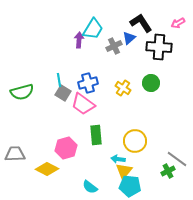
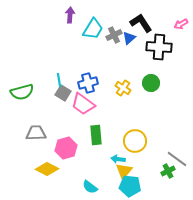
pink arrow: moved 3 px right, 1 px down
purple arrow: moved 9 px left, 25 px up
gray cross: moved 11 px up
gray trapezoid: moved 21 px right, 21 px up
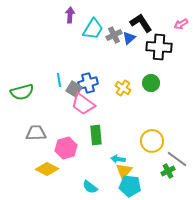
gray square: moved 11 px right, 4 px up
yellow circle: moved 17 px right
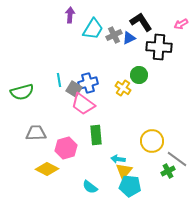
black L-shape: moved 1 px up
blue triangle: rotated 16 degrees clockwise
green circle: moved 12 px left, 8 px up
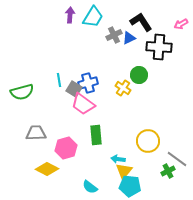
cyan trapezoid: moved 12 px up
yellow circle: moved 4 px left
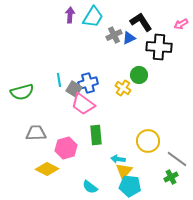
green cross: moved 3 px right, 6 px down
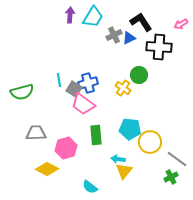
yellow circle: moved 2 px right, 1 px down
cyan pentagon: moved 57 px up
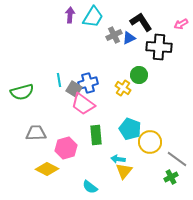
cyan pentagon: rotated 15 degrees clockwise
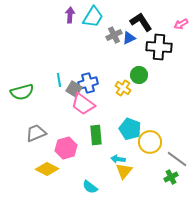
gray trapezoid: rotated 20 degrees counterclockwise
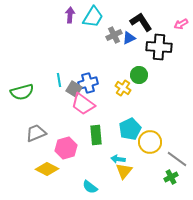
cyan pentagon: rotated 25 degrees clockwise
